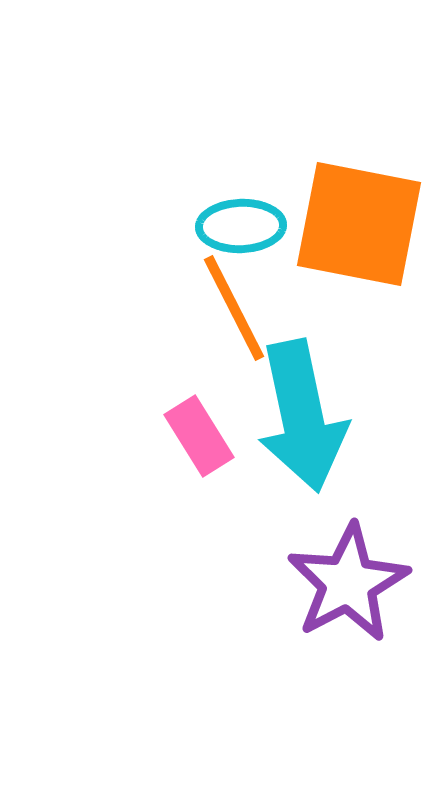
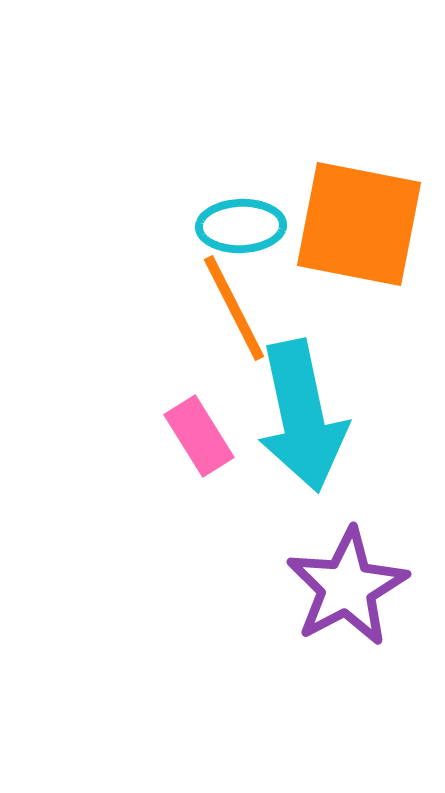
purple star: moved 1 px left, 4 px down
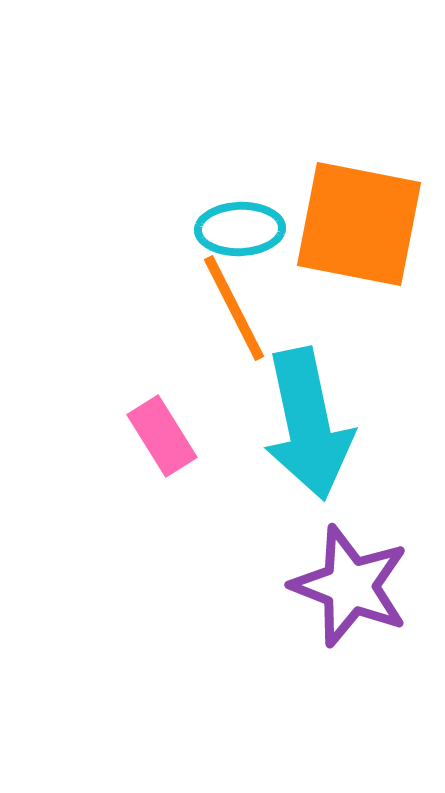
cyan ellipse: moved 1 px left, 3 px down
cyan arrow: moved 6 px right, 8 px down
pink rectangle: moved 37 px left
purple star: moved 3 px right, 1 px up; rotated 23 degrees counterclockwise
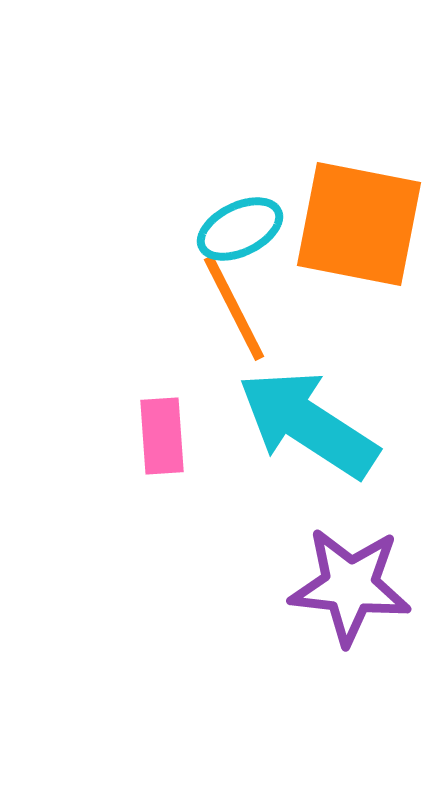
cyan ellipse: rotated 24 degrees counterclockwise
cyan arrow: rotated 135 degrees clockwise
pink rectangle: rotated 28 degrees clockwise
purple star: rotated 15 degrees counterclockwise
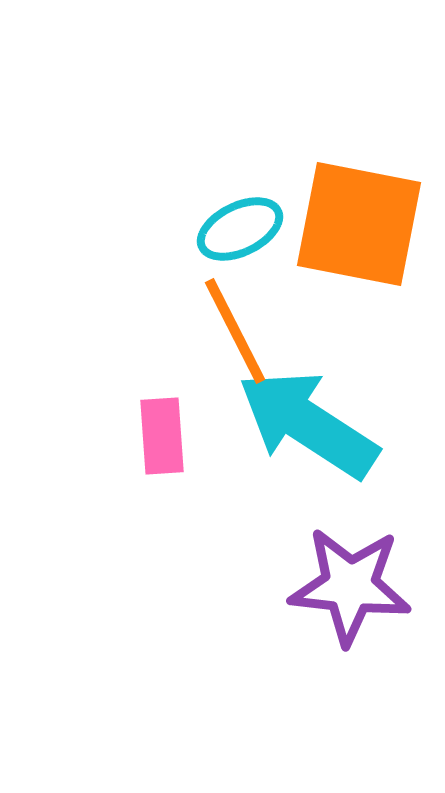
orange line: moved 1 px right, 23 px down
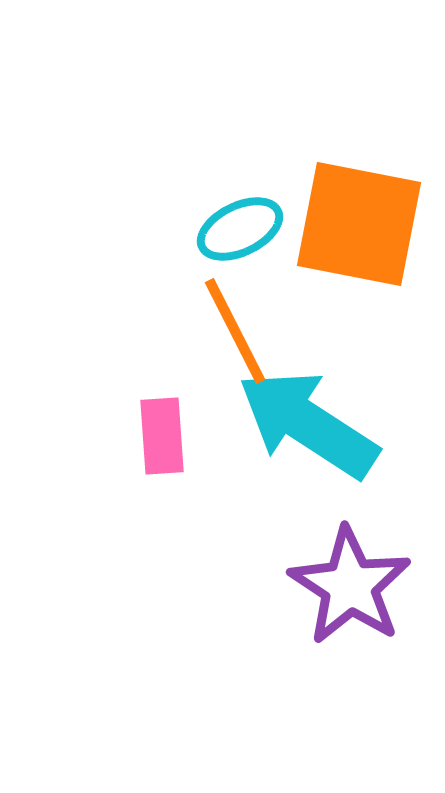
purple star: rotated 27 degrees clockwise
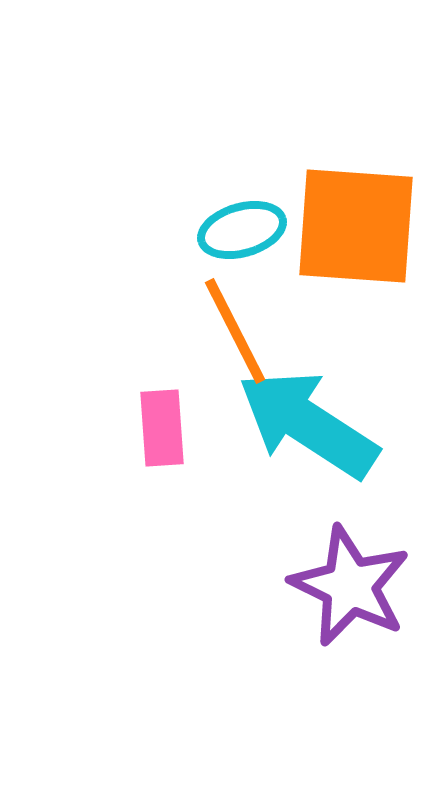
orange square: moved 3 px left, 2 px down; rotated 7 degrees counterclockwise
cyan ellipse: moved 2 px right, 1 px down; rotated 10 degrees clockwise
pink rectangle: moved 8 px up
purple star: rotated 7 degrees counterclockwise
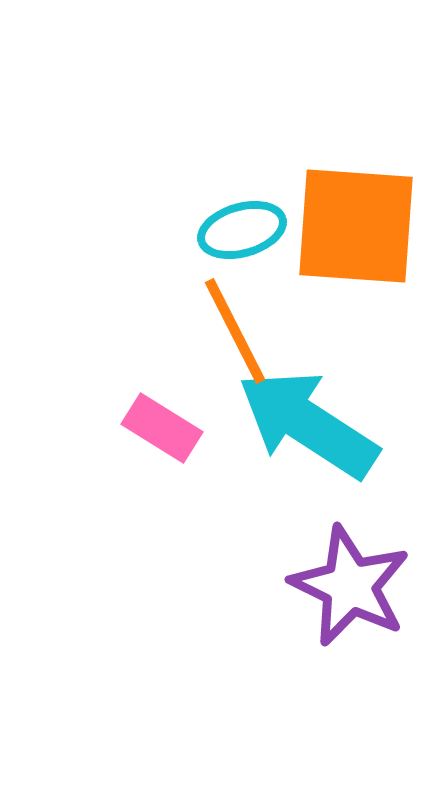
pink rectangle: rotated 54 degrees counterclockwise
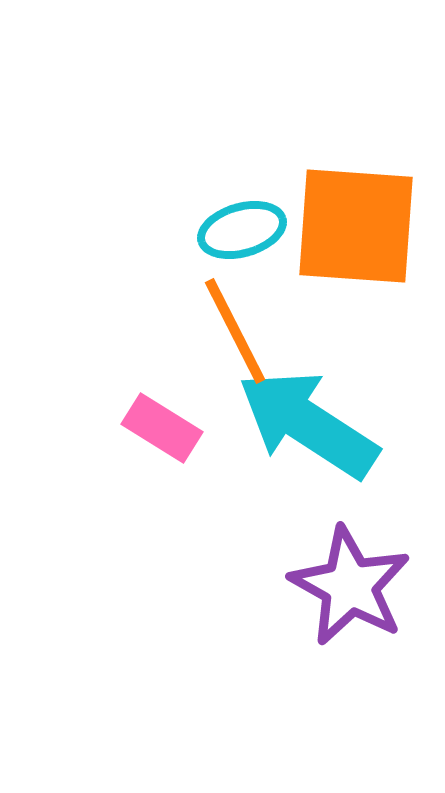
purple star: rotated 3 degrees clockwise
